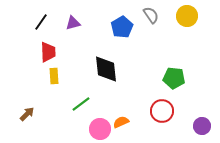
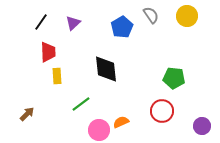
purple triangle: rotated 28 degrees counterclockwise
yellow rectangle: moved 3 px right
pink circle: moved 1 px left, 1 px down
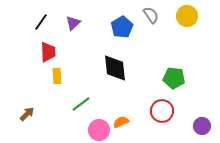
black diamond: moved 9 px right, 1 px up
